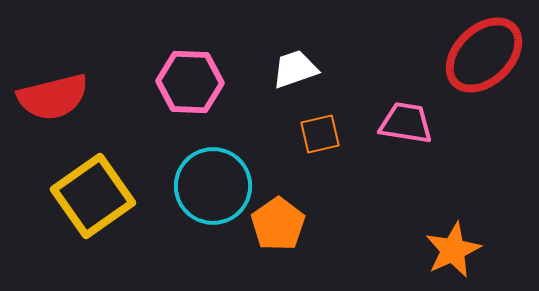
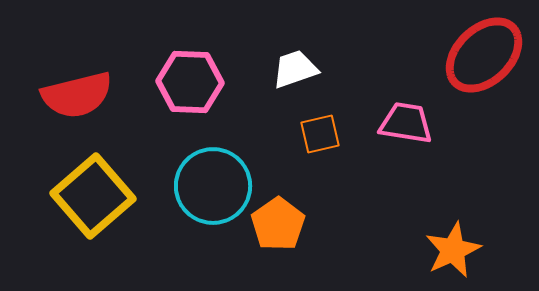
red semicircle: moved 24 px right, 2 px up
yellow square: rotated 6 degrees counterclockwise
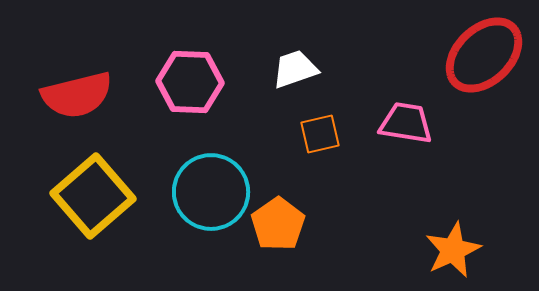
cyan circle: moved 2 px left, 6 px down
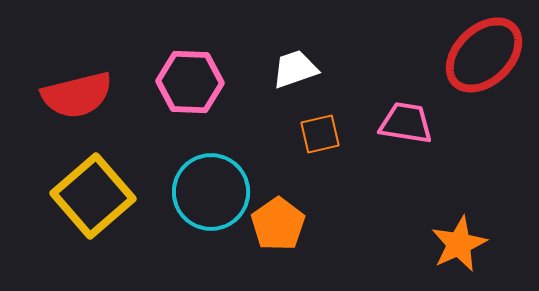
orange star: moved 6 px right, 6 px up
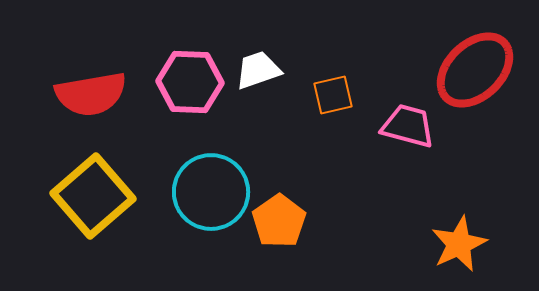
red ellipse: moved 9 px left, 15 px down
white trapezoid: moved 37 px left, 1 px down
red semicircle: moved 14 px right, 1 px up; rotated 4 degrees clockwise
pink trapezoid: moved 2 px right, 3 px down; rotated 6 degrees clockwise
orange square: moved 13 px right, 39 px up
orange pentagon: moved 1 px right, 3 px up
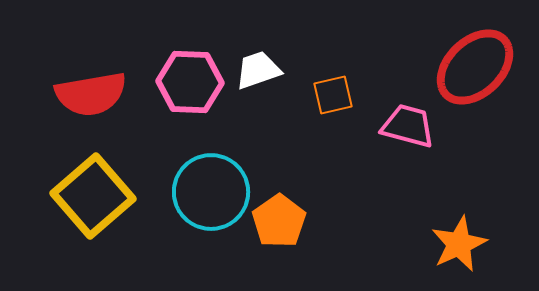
red ellipse: moved 3 px up
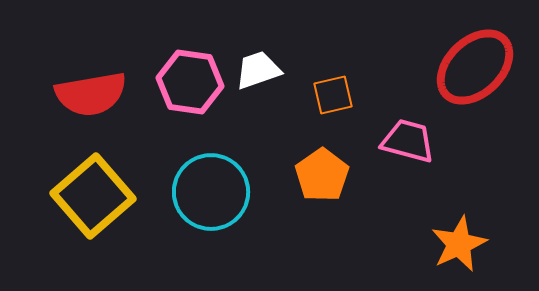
pink hexagon: rotated 6 degrees clockwise
pink trapezoid: moved 15 px down
orange pentagon: moved 43 px right, 46 px up
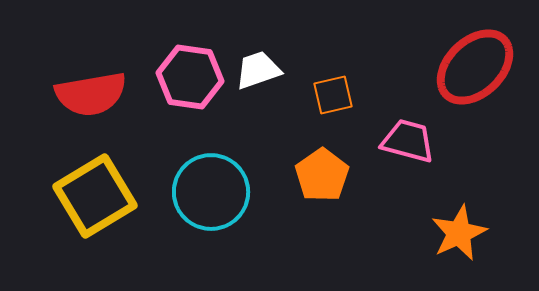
pink hexagon: moved 5 px up
yellow square: moved 2 px right; rotated 10 degrees clockwise
orange star: moved 11 px up
